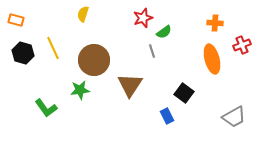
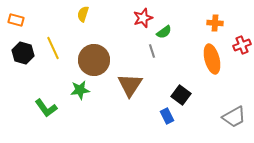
black square: moved 3 px left, 2 px down
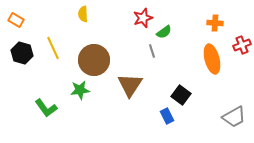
yellow semicircle: rotated 21 degrees counterclockwise
orange rectangle: rotated 14 degrees clockwise
black hexagon: moved 1 px left
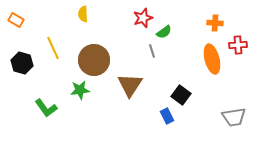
red cross: moved 4 px left; rotated 18 degrees clockwise
black hexagon: moved 10 px down
gray trapezoid: rotated 20 degrees clockwise
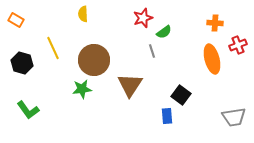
red cross: rotated 18 degrees counterclockwise
green star: moved 2 px right, 1 px up
green L-shape: moved 18 px left, 2 px down
blue rectangle: rotated 21 degrees clockwise
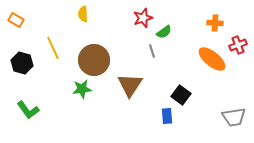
orange ellipse: rotated 36 degrees counterclockwise
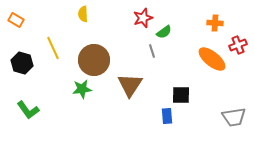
black square: rotated 36 degrees counterclockwise
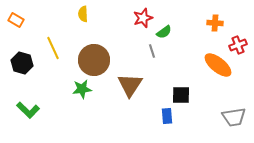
orange ellipse: moved 6 px right, 6 px down
green L-shape: rotated 10 degrees counterclockwise
